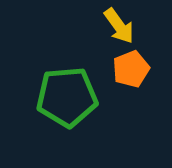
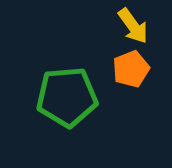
yellow arrow: moved 14 px right
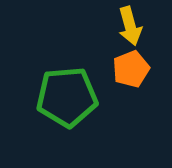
yellow arrow: moved 3 px left; rotated 21 degrees clockwise
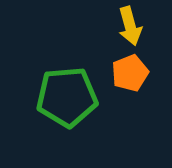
orange pentagon: moved 1 px left, 4 px down
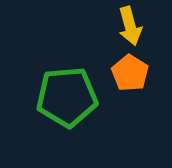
orange pentagon: rotated 18 degrees counterclockwise
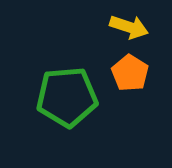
yellow arrow: moved 1 px left, 1 px down; rotated 57 degrees counterclockwise
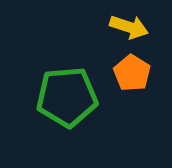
orange pentagon: moved 2 px right
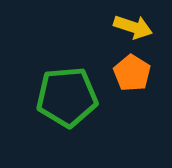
yellow arrow: moved 4 px right
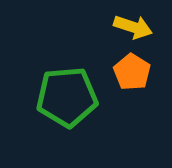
orange pentagon: moved 1 px up
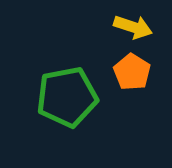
green pentagon: rotated 6 degrees counterclockwise
